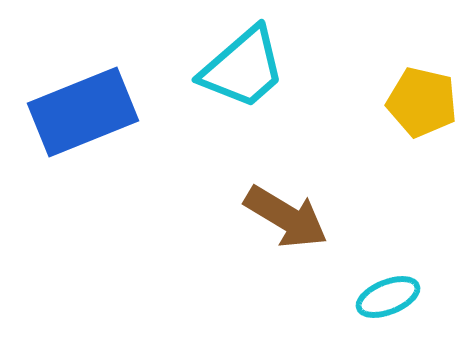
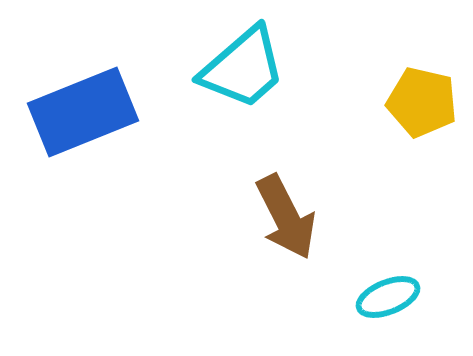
brown arrow: rotated 32 degrees clockwise
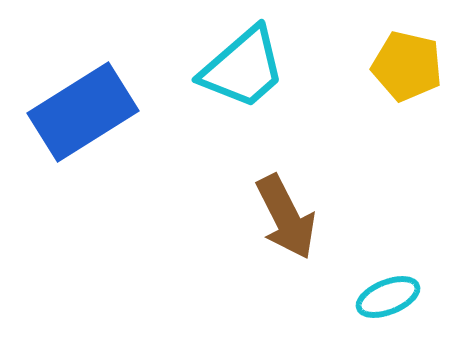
yellow pentagon: moved 15 px left, 36 px up
blue rectangle: rotated 10 degrees counterclockwise
